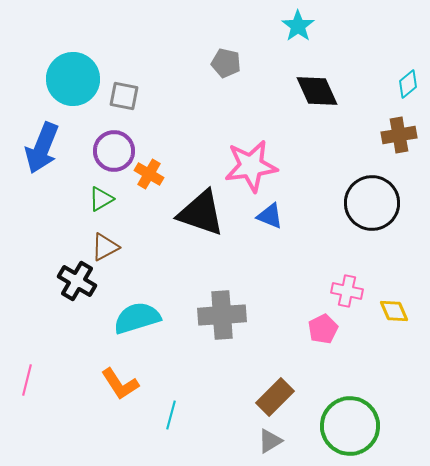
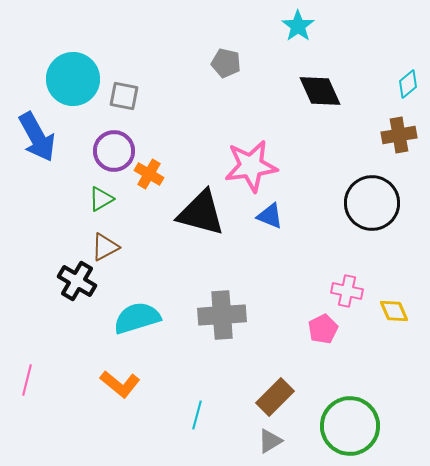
black diamond: moved 3 px right
blue arrow: moved 5 px left, 11 px up; rotated 51 degrees counterclockwise
black triangle: rotated 4 degrees counterclockwise
orange L-shape: rotated 18 degrees counterclockwise
cyan line: moved 26 px right
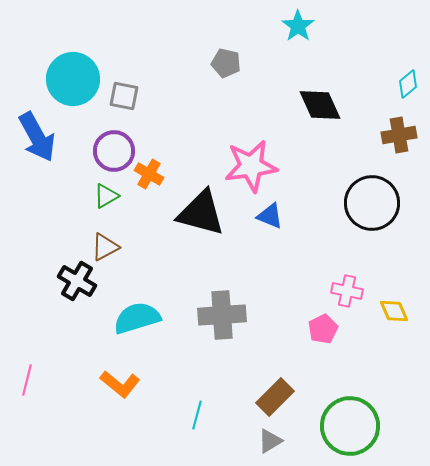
black diamond: moved 14 px down
green triangle: moved 5 px right, 3 px up
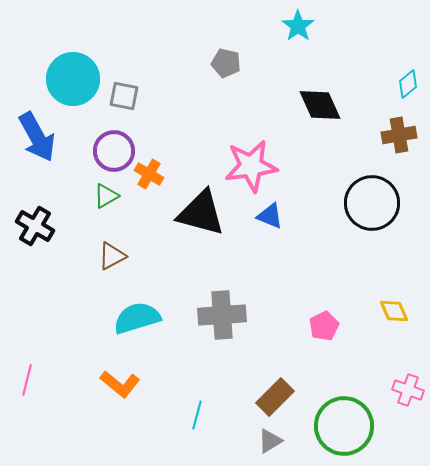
brown triangle: moved 7 px right, 9 px down
black cross: moved 42 px left, 55 px up
pink cross: moved 61 px right, 99 px down; rotated 8 degrees clockwise
pink pentagon: moved 1 px right, 3 px up
green circle: moved 6 px left
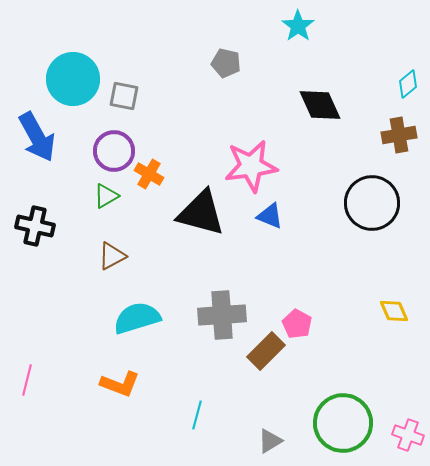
black cross: rotated 18 degrees counterclockwise
pink pentagon: moved 27 px left, 2 px up; rotated 16 degrees counterclockwise
orange L-shape: rotated 18 degrees counterclockwise
pink cross: moved 45 px down
brown rectangle: moved 9 px left, 46 px up
green circle: moved 1 px left, 3 px up
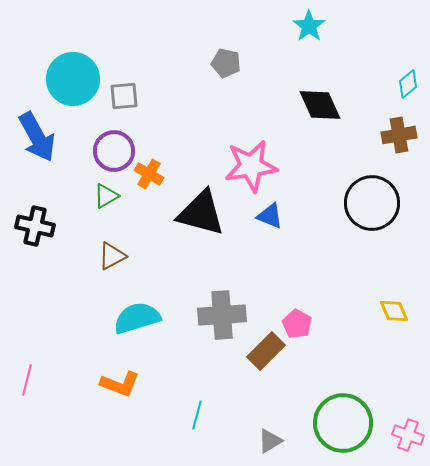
cyan star: moved 11 px right
gray square: rotated 16 degrees counterclockwise
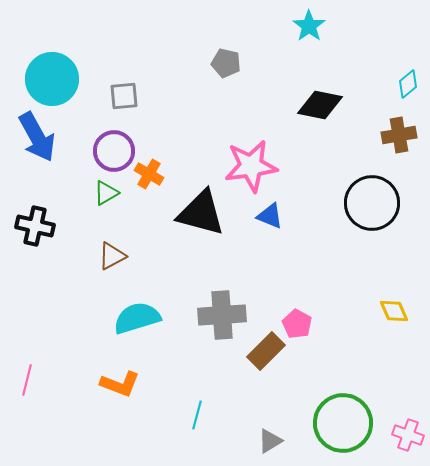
cyan circle: moved 21 px left
black diamond: rotated 54 degrees counterclockwise
green triangle: moved 3 px up
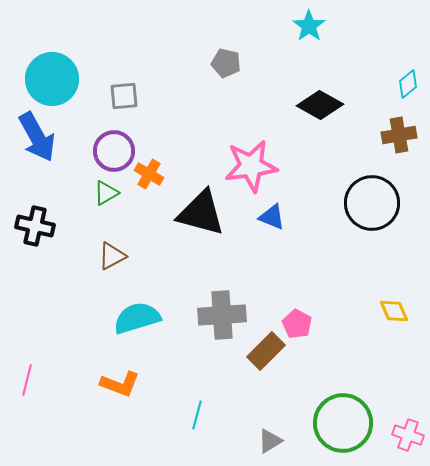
black diamond: rotated 18 degrees clockwise
blue triangle: moved 2 px right, 1 px down
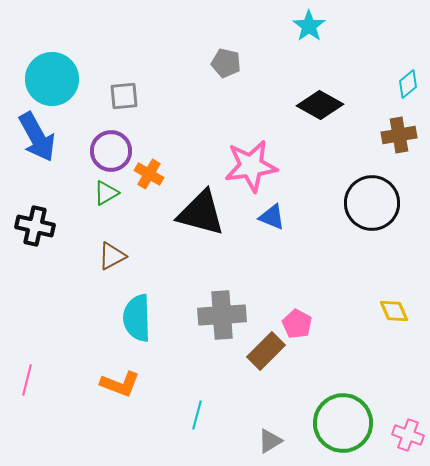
purple circle: moved 3 px left
cyan semicircle: rotated 75 degrees counterclockwise
